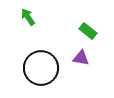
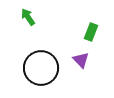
green rectangle: moved 3 px right, 1 px down; rotated 72 degrees clockwise
purple triangle: moved 2 px down; rotated 36 degrees clockwise
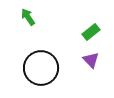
green rectangle: rotated 30 degrees clockwise
purple triangle: moved 10 px right
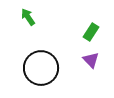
green rectangle: rotated 18 degrees counterclockwise
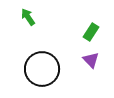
black circle: moved 1 px right, 1 px down
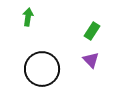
green arrow: rotated 42 degrees clockwise
green rectangle: moved 1 px right, 1 px up
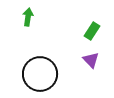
black circle: moved 2 px left, 5 px down
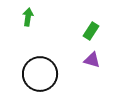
green rectangle: moved 1 px left
purple triangle: moved 1 px right; rotated 30 degrees counterclockwise
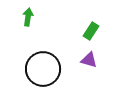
purple triangle: moved 3 px left
black circle: moved 3 px right, 5 px up
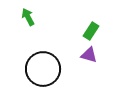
green arrow: rotated 36 degrees counterclockwise
purple triangle: moved 5 px up
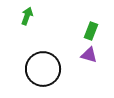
green arrow: moved 1 px left, 1 px up; rotated 48 degrees clockwise
green rectangle: rotated 12 degrees counterclockwise
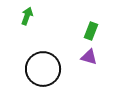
purple triangle: moved 2 px down
